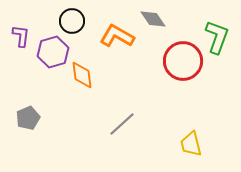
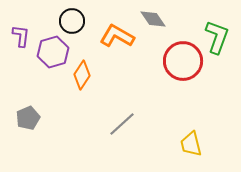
orange diamond: rotated 40 degrees clockwise
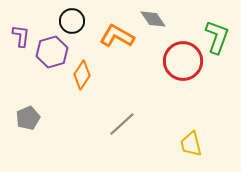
purple hexagon: moved 1 px left
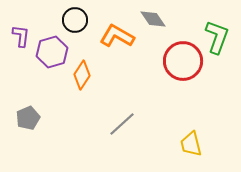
black circle: moved 3 px right, 1 px up
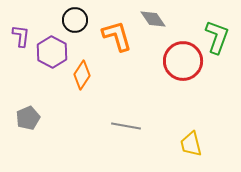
orange L-shape: rotated 44 degrees clockwise
purple hexagon: rotated 16 degrees counterclockwise
gray line: moved 4 px right, 2 px down; rotated 52 degrees clockwise
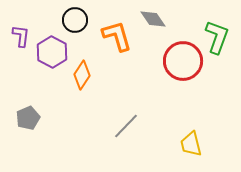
gray line: rotated 56 degrees counterclockwise
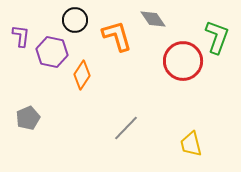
purple hexagon: rotated 16 degrees counterclockwise
gray line: moved 2 px down
